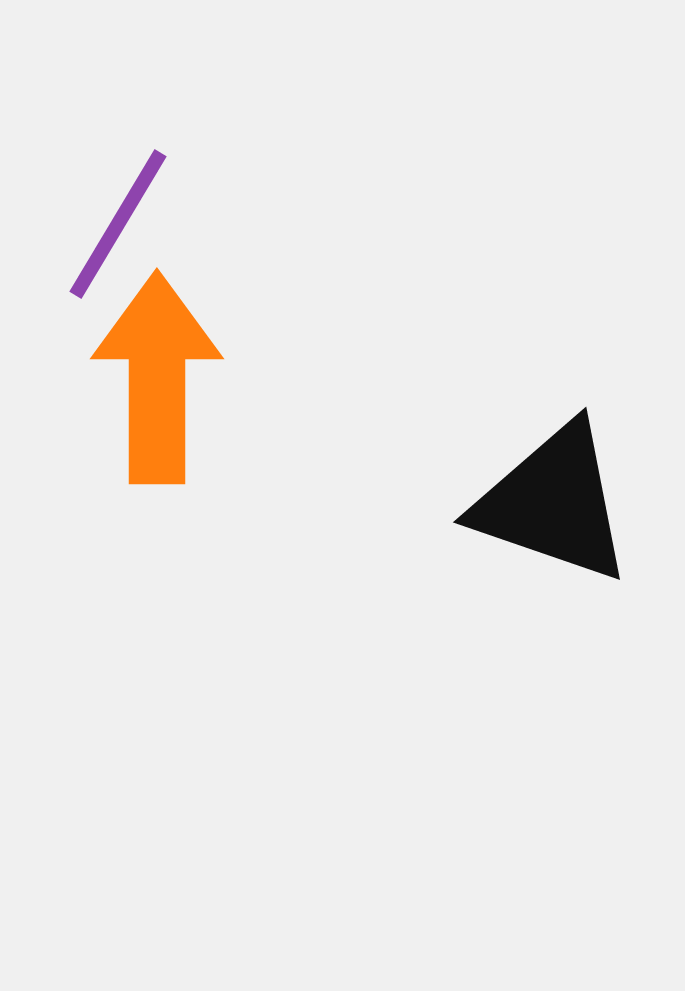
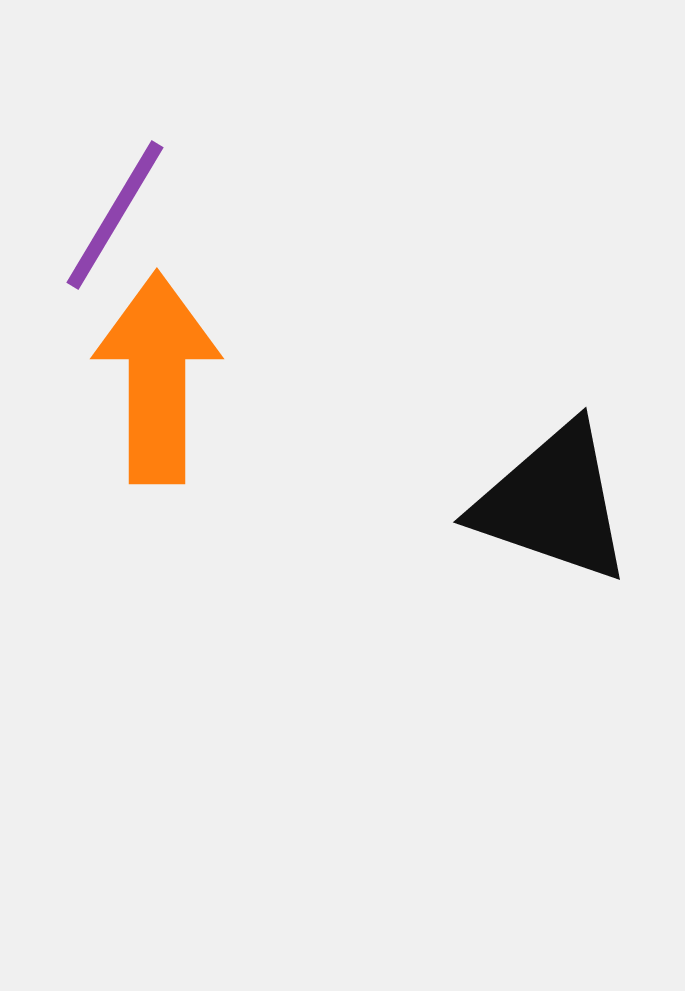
purple line: moved 3 px left, 9 px up
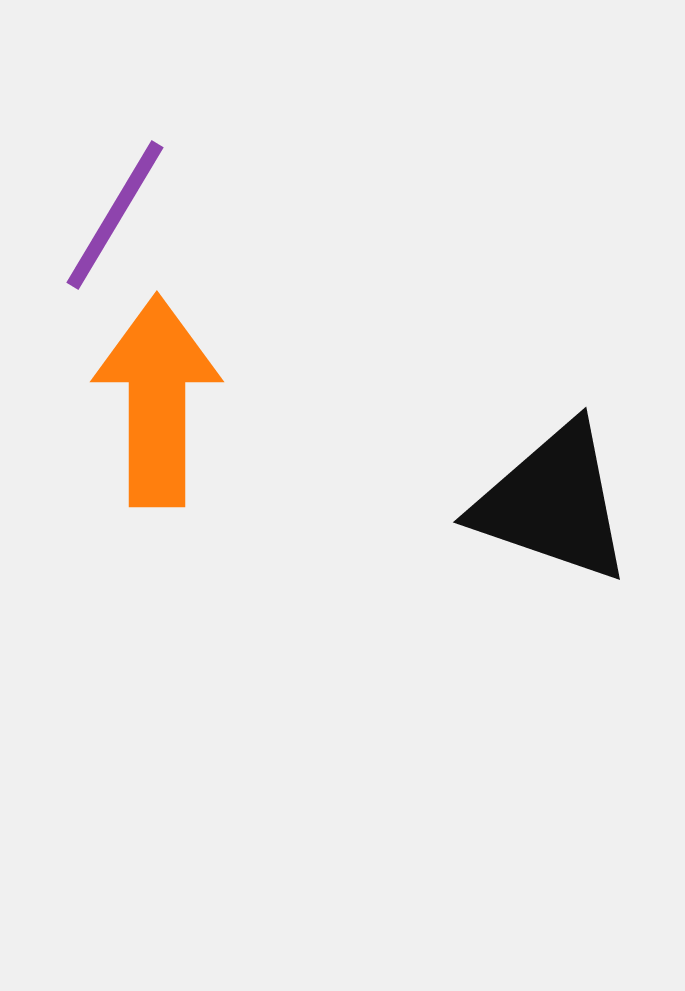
orange arrow: moved 23 px down
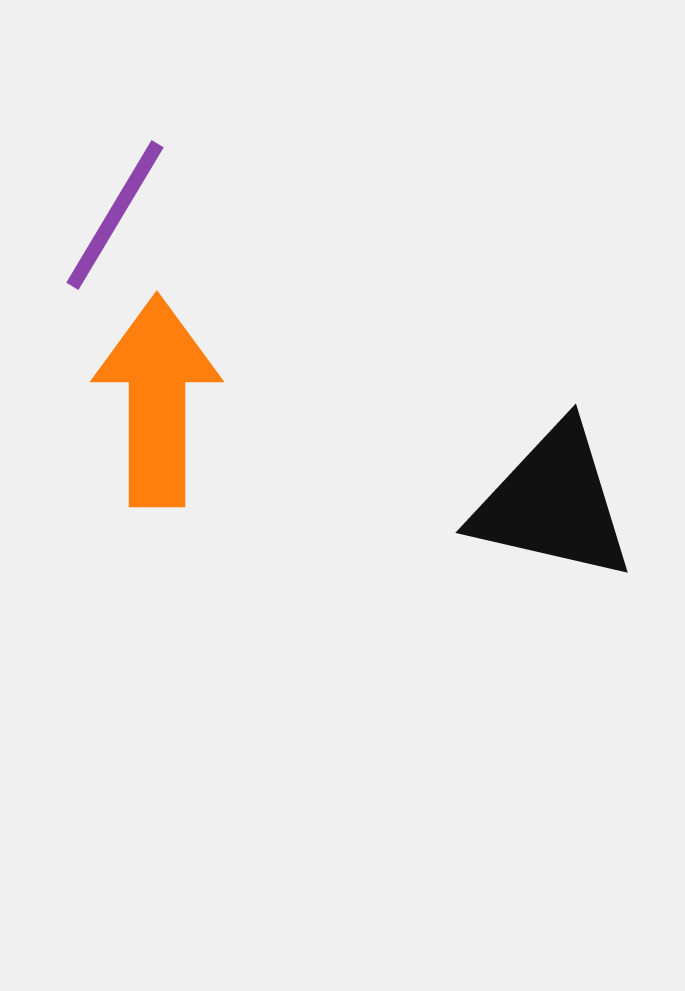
black triangle: rotated 6 degrees counterclockwise
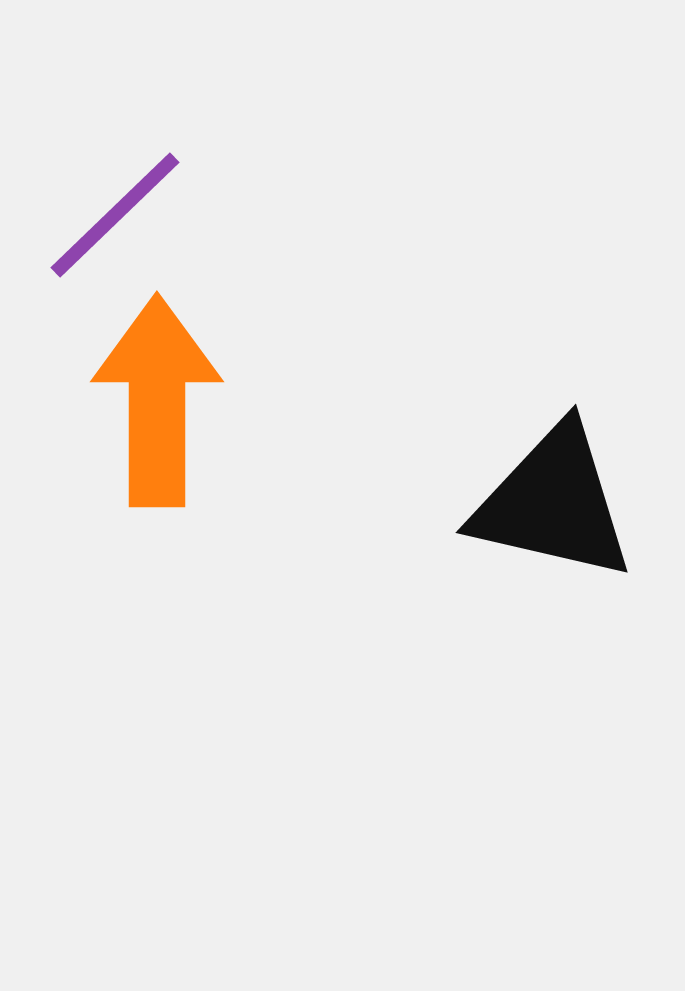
purple line: rotated 15 degrees clockwise
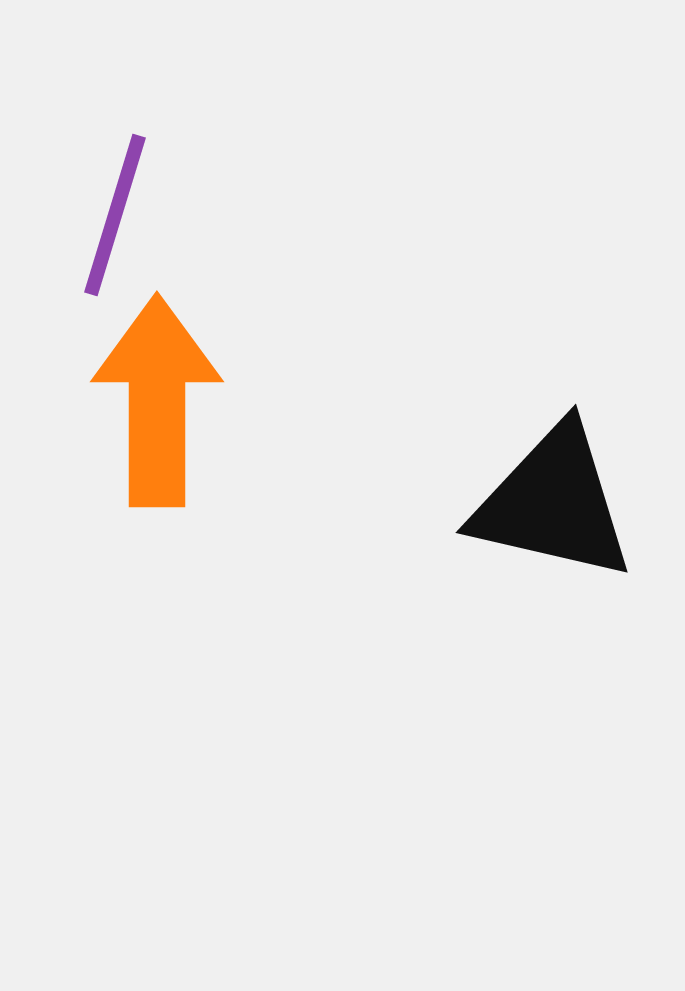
purple line: rotated 29 degrees counterclockwise
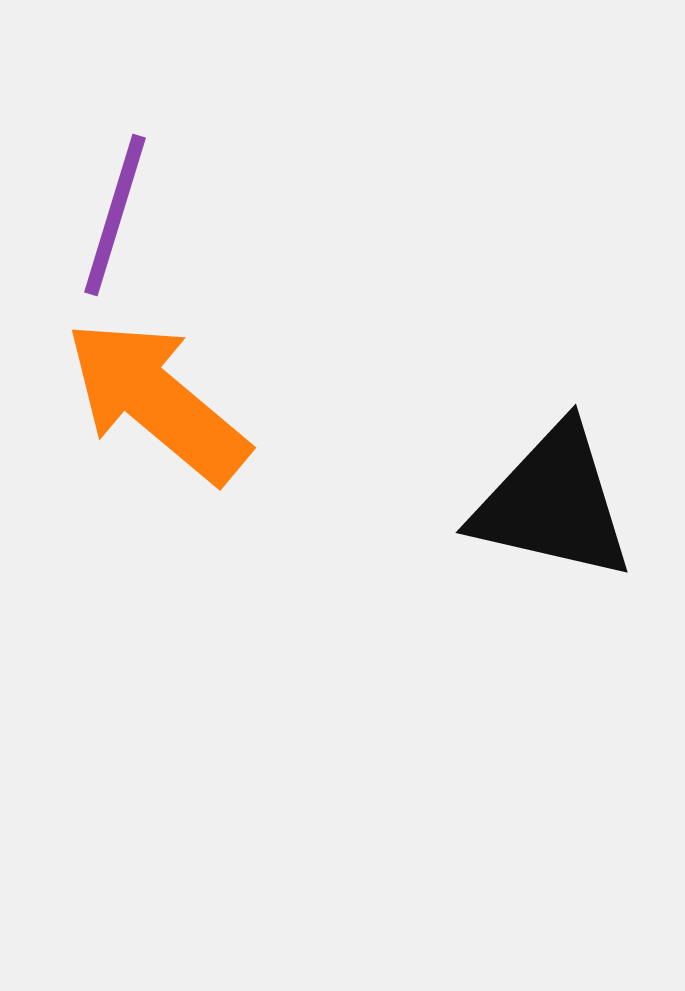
orange arrow: rotated 50 degrees counterclockwise
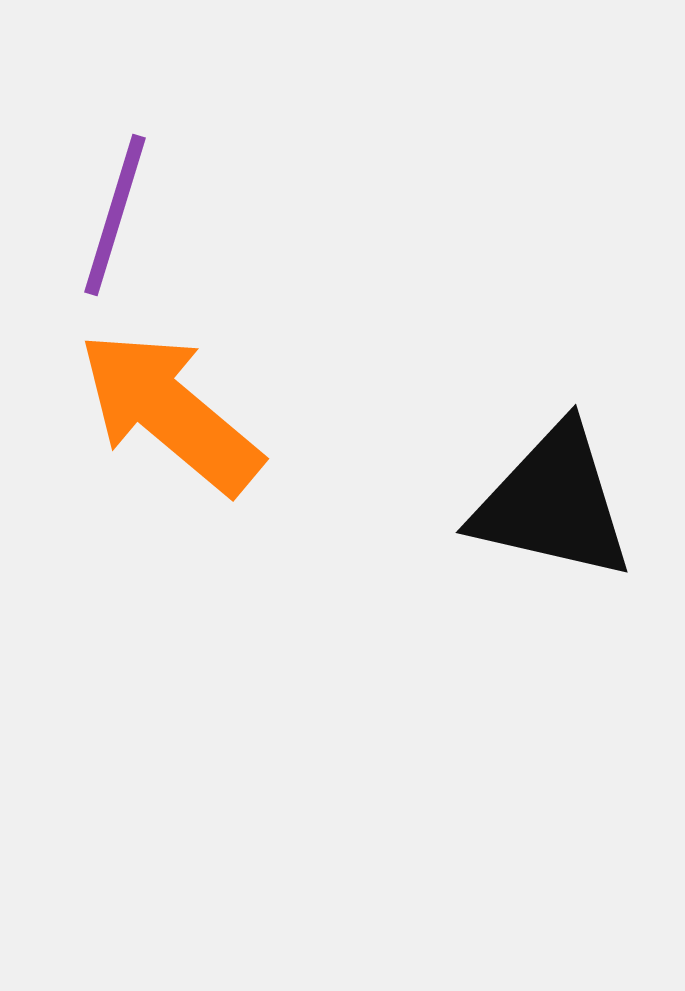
orange arrow: moved 13 px right, 11 px down
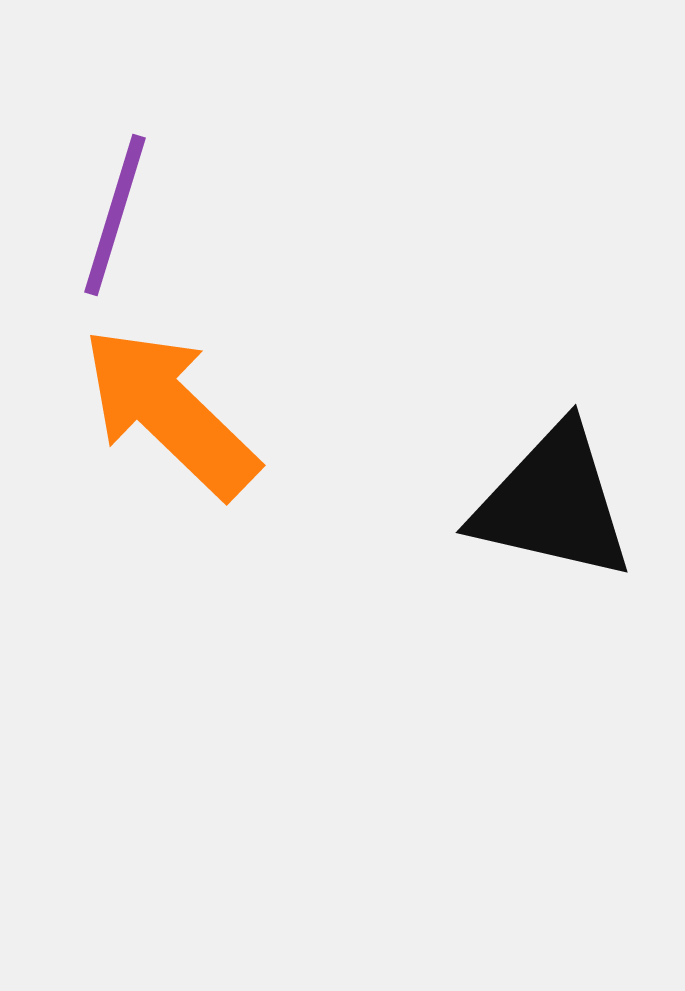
orange arrow: rotated 4 degrees clockwise
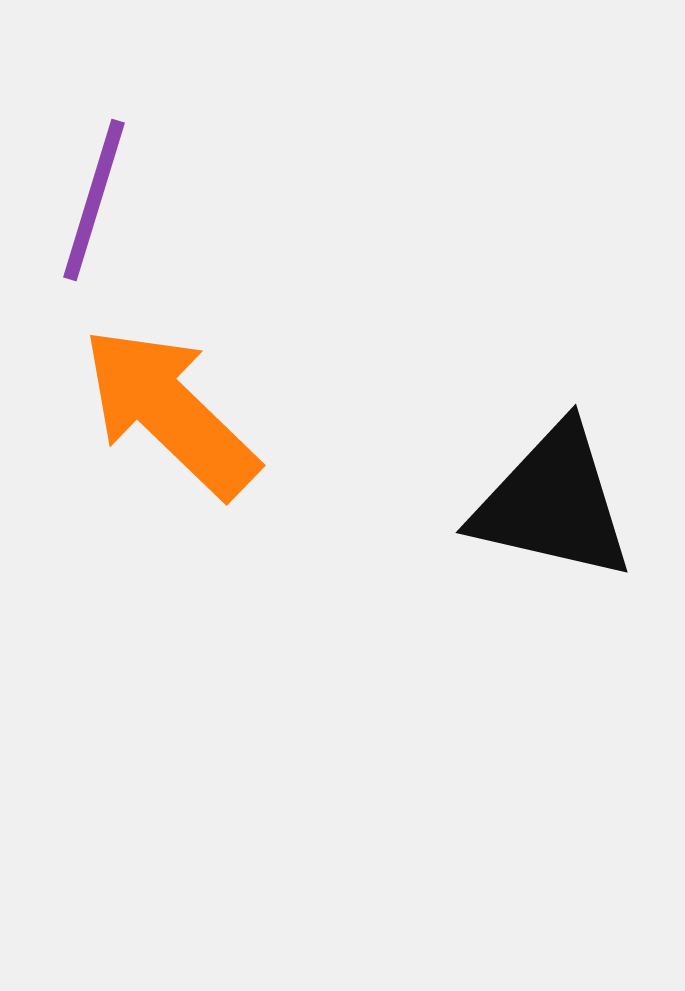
purple line: moved 21 px left, 15 px up
